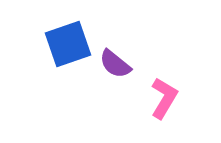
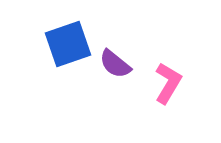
pink L-shape: moved 4 px right, 15 px up
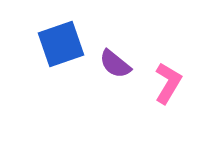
blue square: moved 7 px left
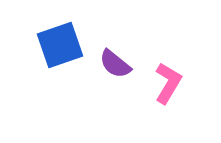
blue square: moved 1 px left, 1 px down
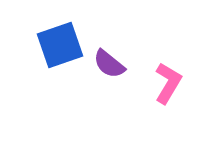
purple semicircle: moved 6 px left
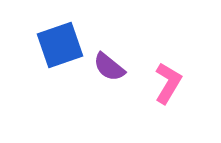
purple semicircle: moved 3 px down
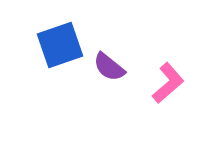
pink L-shape: rotated 18 degrees clockwise
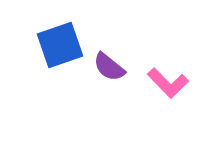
pink L-shape: rotated 87 degrees clockwise
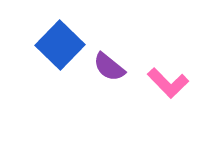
blue square: rotated 27 degrees counterclockwise
